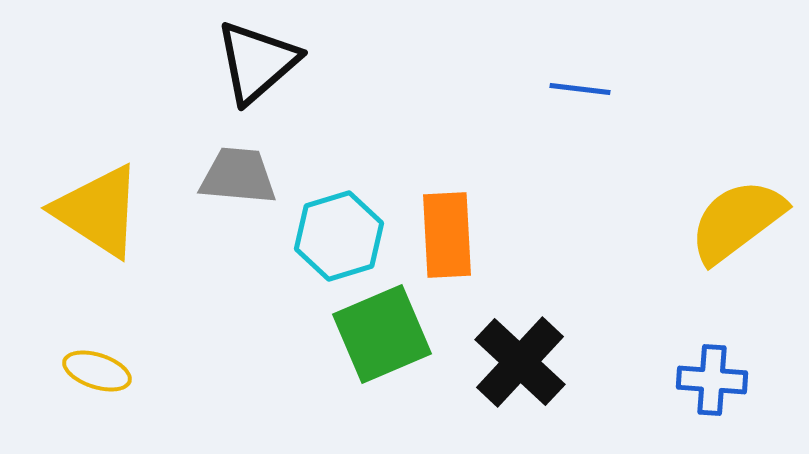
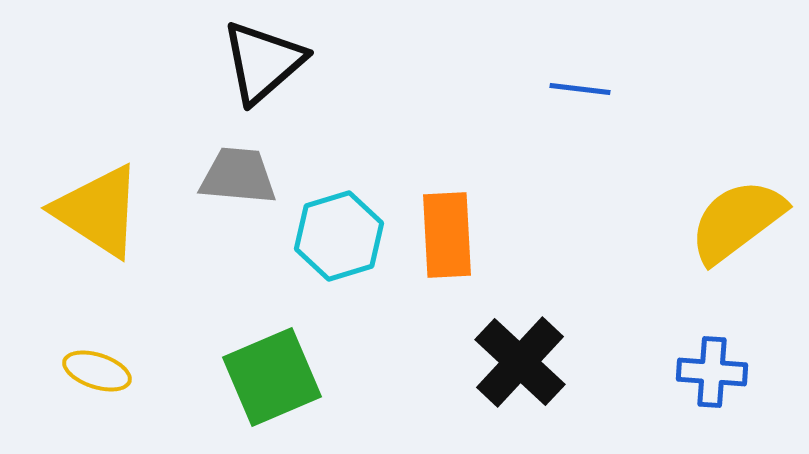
black triangle: moved 6 px right
green square: moved 110 px left, 43 px down
blue cross: moved 8 px up
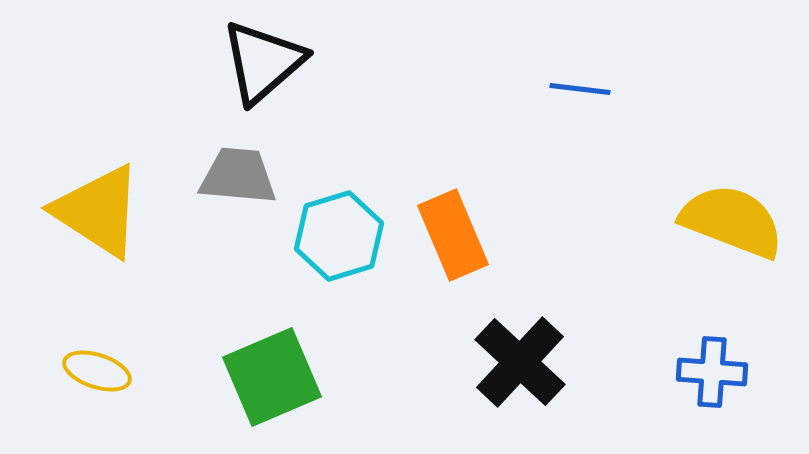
yellow semicircle: moved 5 px left; rotated 58 degrees clockwise
orange rectangle: moved 6 px right; rotated 20 degrees counterclockwise
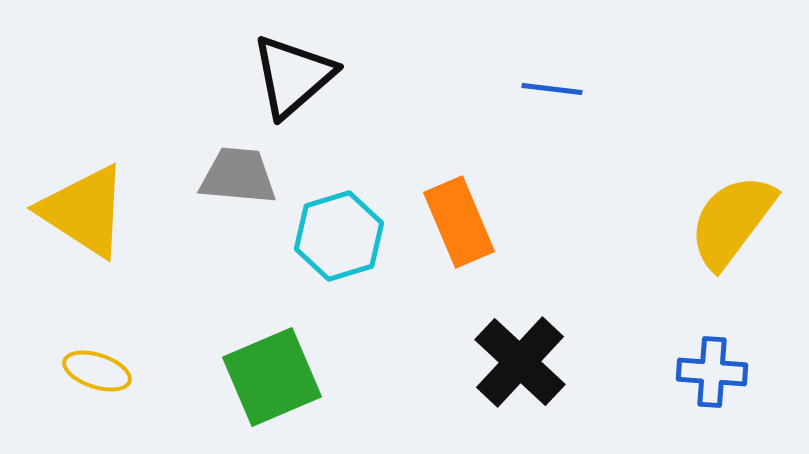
black triangle: moved 30 px right, 14 px down
blue line: moved 28 px left
yellow triangle: moved 14 px left
yellow semicircle: rotated 74 degrees counterclockwise
orange rectangle: moved 6 px right, 13 px up
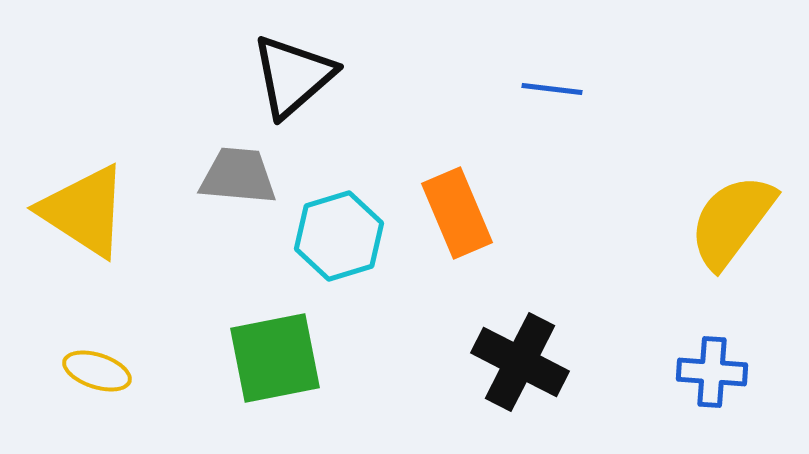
orange rectangle: moved 2 px left, 9 px up
black cross: rotated 16 degrees counterclockwise
green square: moved 3 px right, 19 px up; rotated 12 degrees clockwise
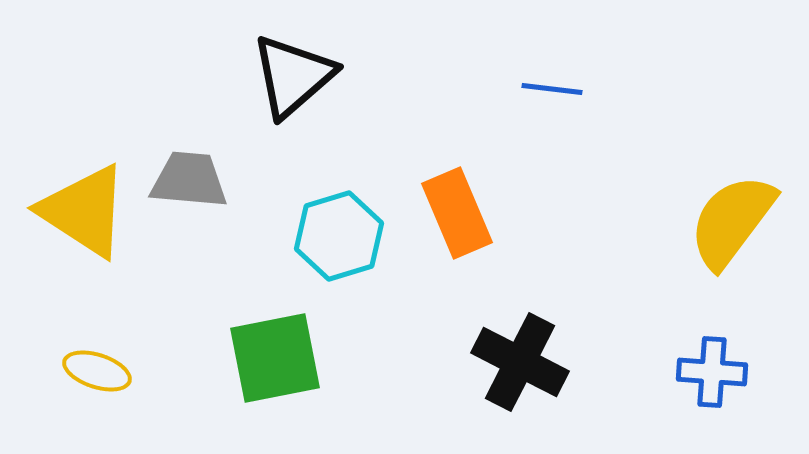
gray trapezoid: moved 49 px left, 4 px down
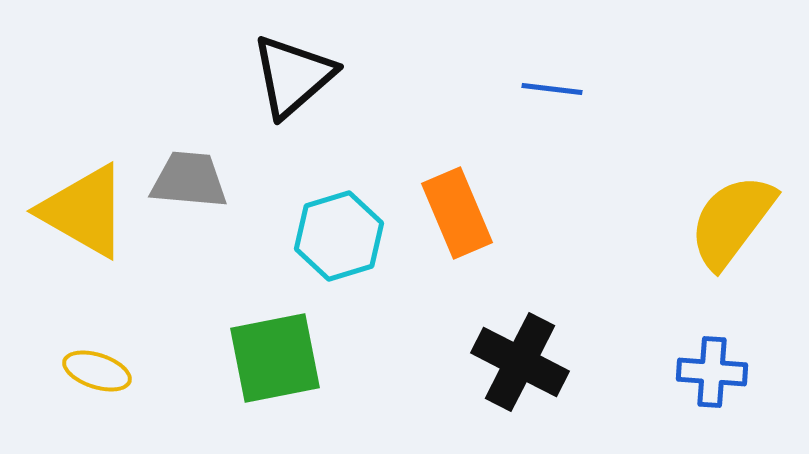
yellow triangle: rotated 3 degrees counterclockwise
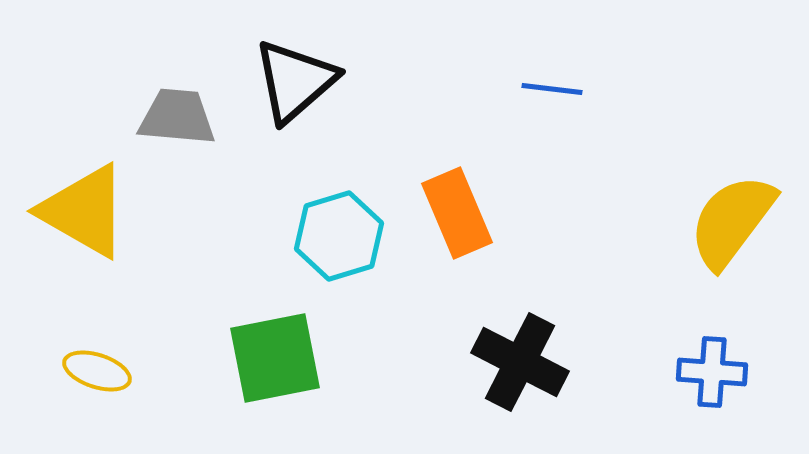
black triangle: moved 2 px right, 5 px down
gray trapezoid: moved 12 px left, 63 px up
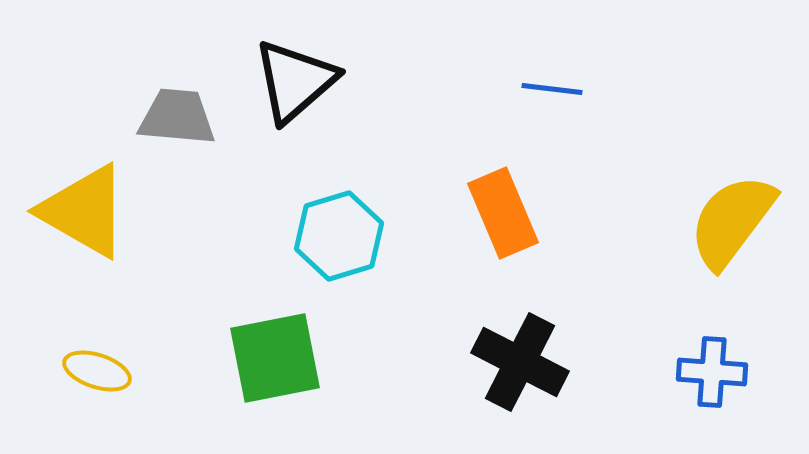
orange rectangle: moved 46 px right
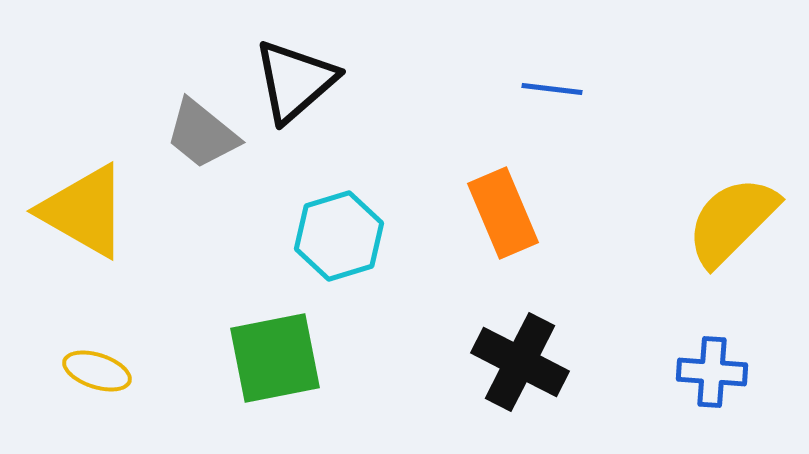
gray trapezoid: moved 25 px right, 17 px down; rotated 146 degrees counterclockwise
yellow semicircle: rotated 8 degrees clockwise
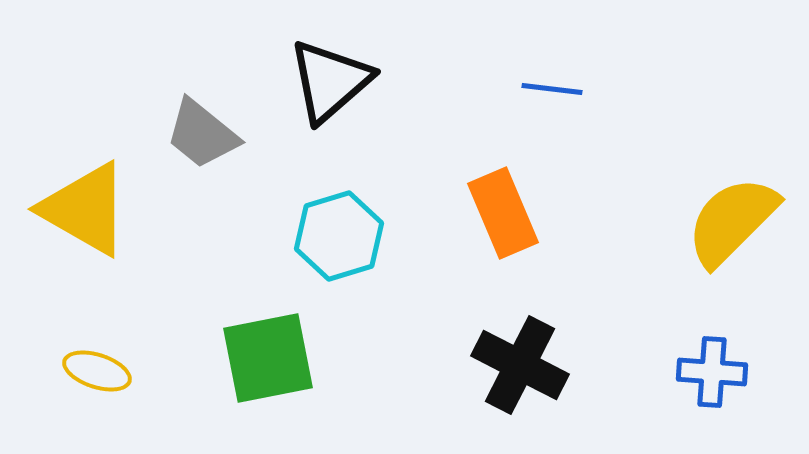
black triangle: moved 35 px right
yellow triangle: moved 1 px right, 2 px up
green square: moved 7 px left
black cross: moved 3 px down
